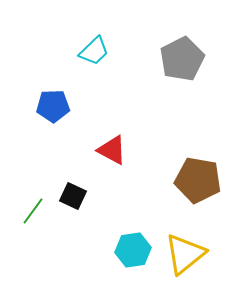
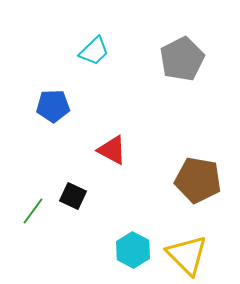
cyan hexagon: rotated 24 degrees counterclockwise
yellow triangle: moved 2 px right, 1 px down; rotated 36 degrees counterclockwise
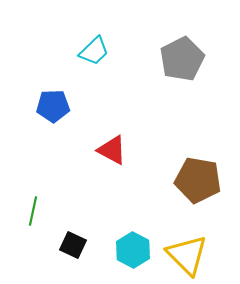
black square: moved 49 px down
green line: rotated 24 degrees counterclockwise
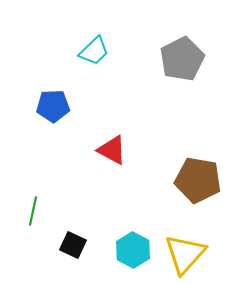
yellow triangle: moved 2 px left, 1 px up; rotated 27 degrees clockwise
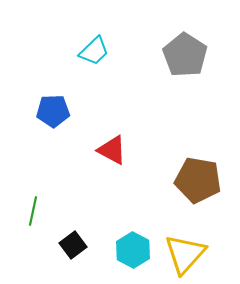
gray pentagon: moved 3 px right, 4 px up; rotated 12 degrees counterclockwise
blue pentagon: moved 5 px down
black square: rotated 28 degrees clockwise
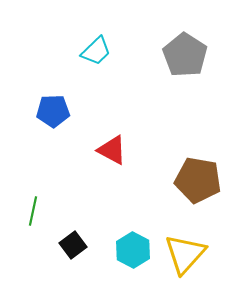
cyan trapezoid: moved 2 px right
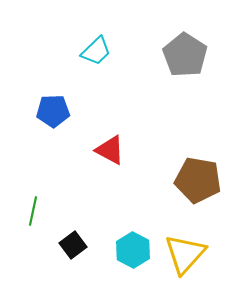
red triangle: moved 2 px left
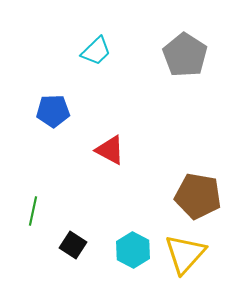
brown pentagon: moved 16 px down
black square: rotated 20 degrees counterclockwise
